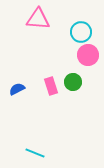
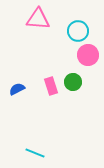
cyan circle: moved 3 px left, 1 px up
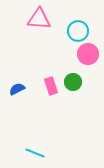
pink triangle: moved 1 px right
pink circle: moved 1 px up
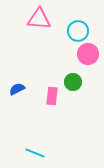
pink rectangle: moved 1 px right, 10 px down; rotated 24 degrees clockwise
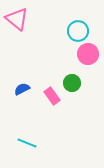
pink triangle: moved 22 px left; rotated 35 degrees clockwise
green circle: moved 1 px left, 1 px down
blue semicircle: moved 5 px right
pink rectangle: rotated 42 degrees counterclockwise
cyan line: moved 8 px left, 10 px up
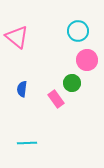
pink triangle: moved 18 px down
pink circle: moved 1 px left, 6 px down
blue semicircle: rotated 56 degrees counterclockwise
pink rectangle: moved 4 px right, 3 px down
cyan line: rotated 24 degrees counterclockwise
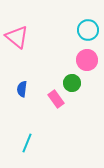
cyan circle: moved 10 px right, 1 px up
cyan line: rotated 66 degrees counterclockwise
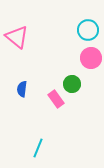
pink circle: moved 4 px right, 2 px up
green circle: moved 1 px down
cyan line: moved 11 px right, 5 px down
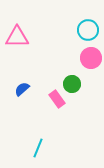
pink triangle: rotated 40 degrees counterclockwise
blue semicircle: rotated 42 degrees clockwise
pink rectangle: moved 1 px right
